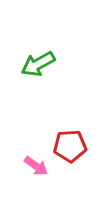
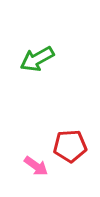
green arrow: moved 1 px left, 5 px up
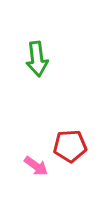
green arrow: rotated 68 degrees counterclockwise
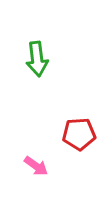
red pentagon: moved 9 px right, 12 px up
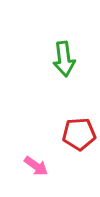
green arrow: moved 27 px right
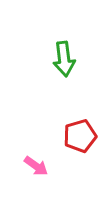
red pentagon: moved 1 px right, 2 px down; rotated 12 degrees counterclockwise
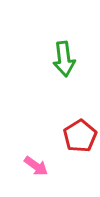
red pentagon: rotated 16 degrees counterclockwise
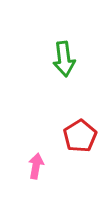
pink arrow: rotated 115 degrees counterclockwise
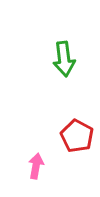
red pentagon: moved 3 px left; rotated 12 degrees counterclockwise
